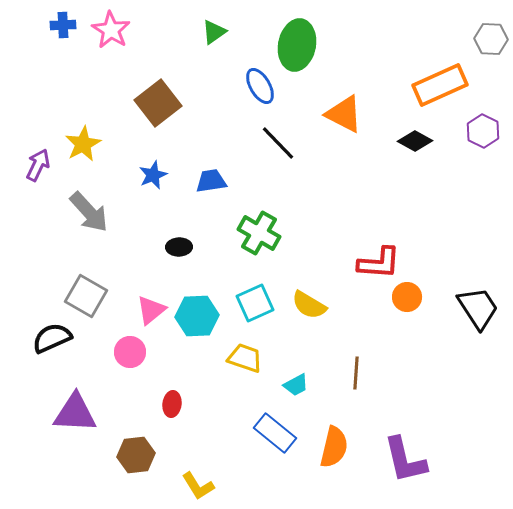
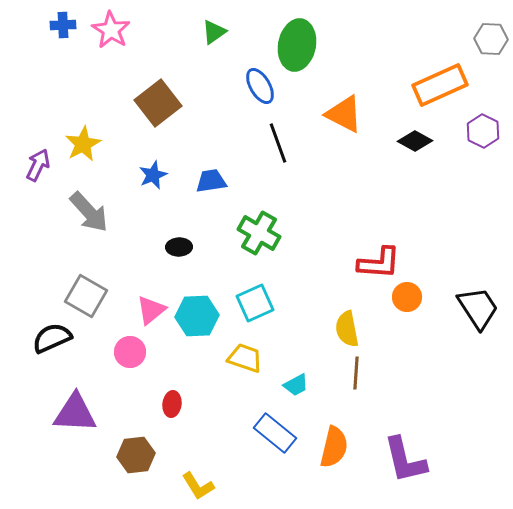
black line: rotated 24 degrees clockwise
yellow semicircle: moved 38 px right, 24 px down; rotated 48 degrees clockwise
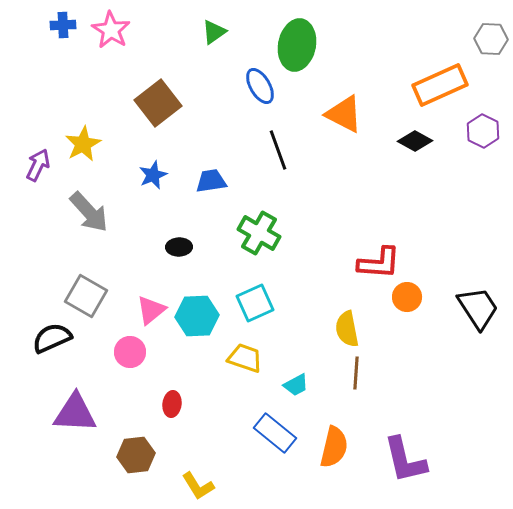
black line: moved 7 px down
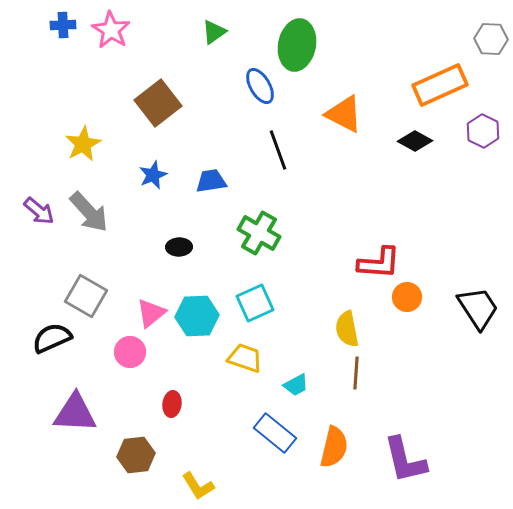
purple arrow: moved 1 px right, 46 px down; rotated 104 degrees clockwise
pink triangle: moved 3 px down
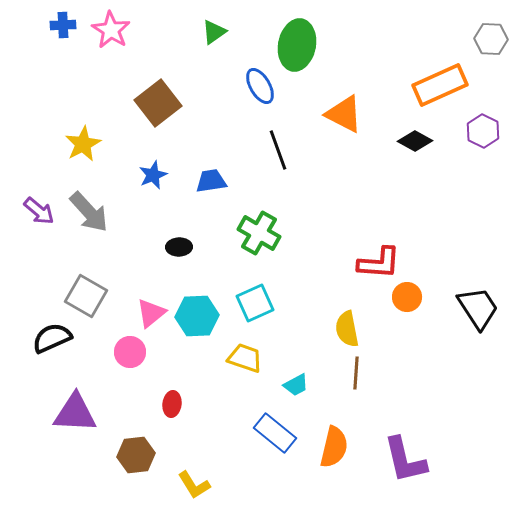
yellow L-shape: moved 4 px left, 1 px up
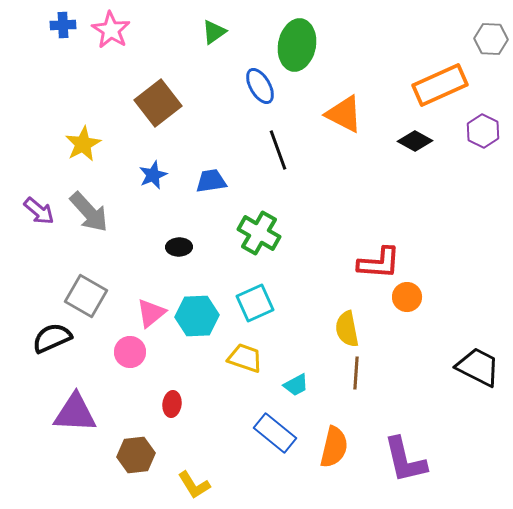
black trapezoid: moved 59 px down; rotated 30 degrees counterclockwise
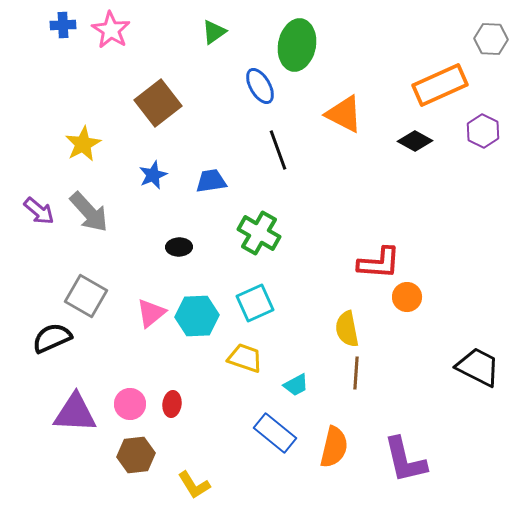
pink circle: moved 52 px down
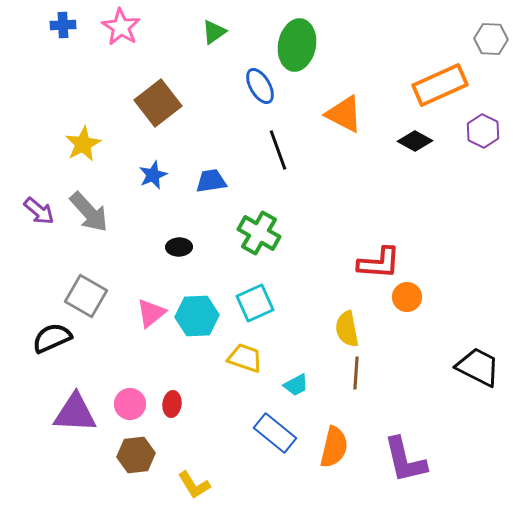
pink star: moved 10 px right, 3 px up
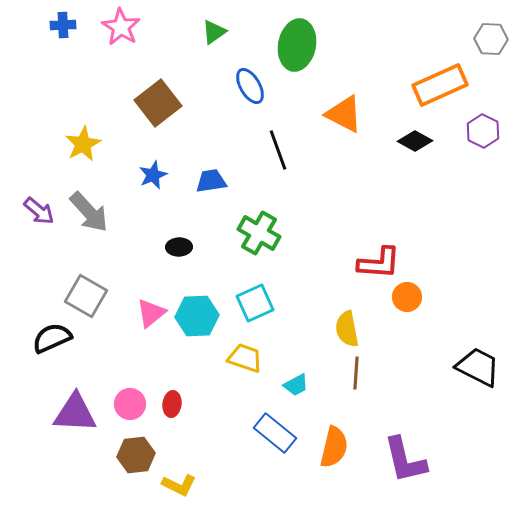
blue ellipse: moved 10 px left
yellow L-shape: moved 15 px left; rotated 32 degrees counterclockwise
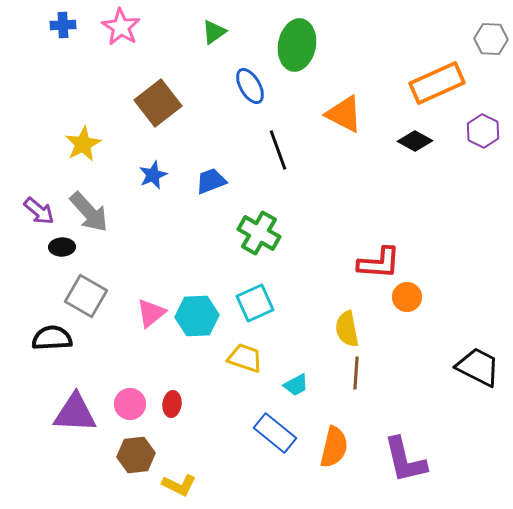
orange rectangle: moved 3 px left, 2 px up
blue trapezoid: rotated 12 degrees counterclockwise
black ellipse: moved 117 px left
black semicircle: rotated 21 degrees clockwise
